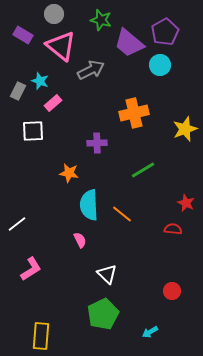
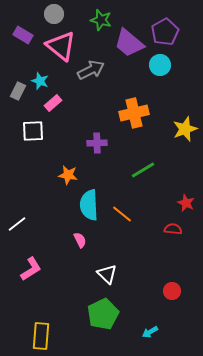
orange star: moved 1 px left, 2 px down
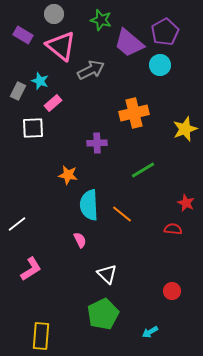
white square: moved 3 px up
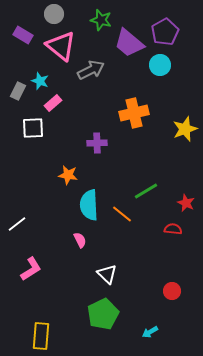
green line: moved 3 px right, 21 px down
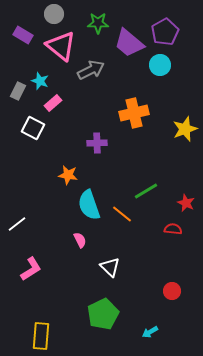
green star: moved 3 px left, 3 px down; rotated 15 degrees counterclockwise
white square: rotated 30 degrees clockwise
cyan semicircle: rotated 16 degrees counterclockwise
white triangle: moved 3 px right, 7 px up
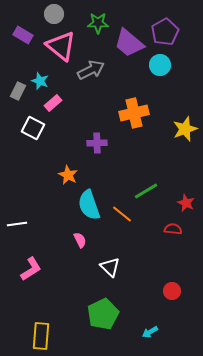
orange star: rotated 18 degrees clockwise
white line: rotated 30 degrees clockwise
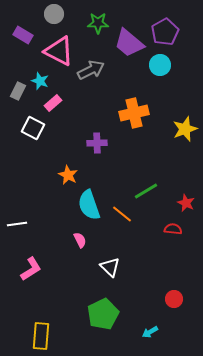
pink triangle: moved 2 px left, 5 px down; rotated 12 degrees counterclockwise
red circle: moved 2 px right, 8 px down
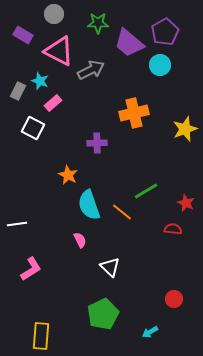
orange line: moved 2 px up
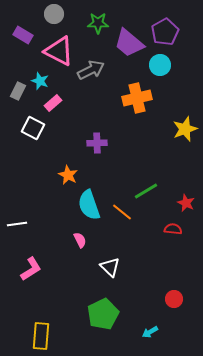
orange cross: moved 3 px right, 15 px up
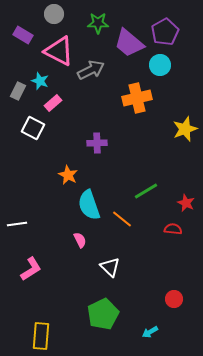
orange line: moved 7 px down
